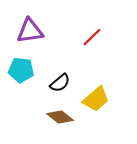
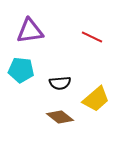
red line: rotated 70 degrees clockwise
black semicircle: rotated 35 degrees clockwise
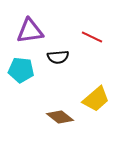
black semicircle: moved 2 px left, 26 px up
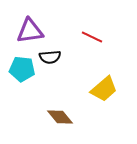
black semicircle: moved 8 px left
cyan pentagon: moved 1 px right, 1 px up
yellow trapezoid: moved 8 px right, 10 px up
brown diamond: rotated 12 degrees clockwise
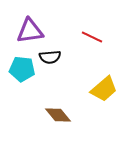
brown diamond: moved 2 px left, 2 px up
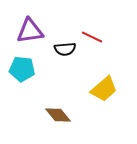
black semicircle: moved 15 px right, 8 px up
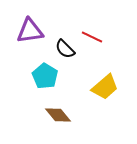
black semicircle: rotated 50 degrees clockwise
cyan pentagon: moved 23 px right, 7 px down; rotated 25 degrees clockwise
yellow trapezoid: moved 1 px right, 2 px up
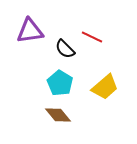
cyan pentagon: moved 15 px right, 7 px down
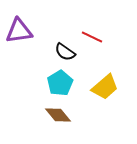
purple triangle: moved 11 px left
black semicircle: moved 3 px down; rotated 10 degrees counterclockwise
cyan pentagon: rotated 10 degrees clockwise
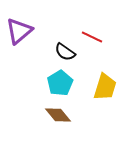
purple triangle: rotated 32 degrees counterclockwise
yellow trapezoid: rotated 32 degrees counterclockwise
